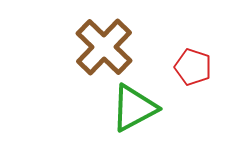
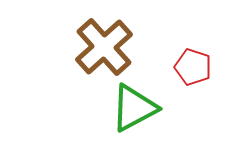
brown cross: rotated 4 degrees clockwise
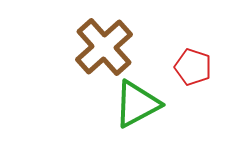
green triangle: moved 3 px right, 4 px up
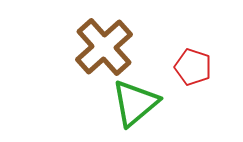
green triangle: moved 2 px left, 1 px up; rotated 12 degrees counterclockwise
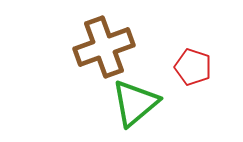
brown cross: rotated 22 degrees clockwise
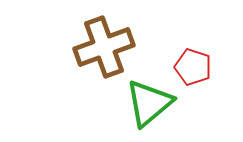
green triangle: moved 14 px right
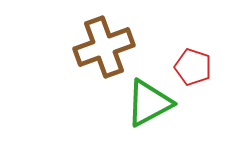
green triangle: rotated 12 degrees clockwise
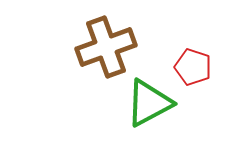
brown cross: moved 2 px right
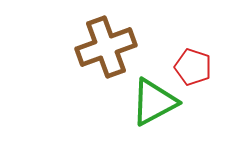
green triangle: moved 5 px right, 1 px up
